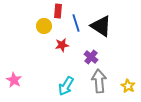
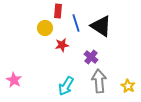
yellow circle: moved 1 px right, 2 px down
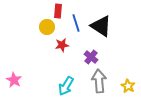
yellow circle: moved 2 px right, 1 px up
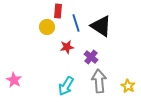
red star: moved 5 px right, 2 px down
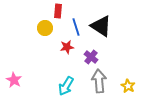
blue line: moved 4 px down
yellow circle: moved 2 px left, 1 px down
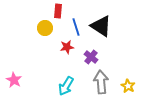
gray arrow: moved 2 px right, 1 px down
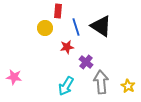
purple cross: moved 5 px left, 5 px down
pink star: moved 3 px up; rotated 21 degrees counterclockwise
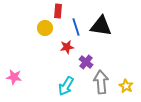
black triangle: rotated 25 degrees counterclockwise
yellow star: moved 2 px left
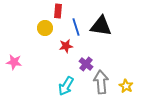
red star: moved 1 px left, 1 px up
purple cross: moved 2 px down
pink star: moved 15 px up
